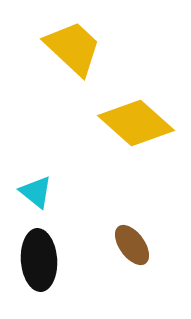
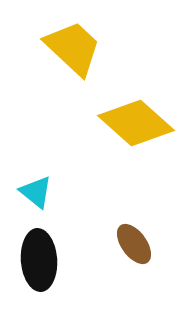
brown ellipse: moved 2 px right, 1 px up
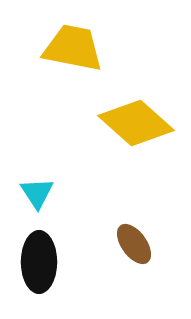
yellow trapezoid: rotated 32 degrees counterclockwise
cyan triangle: moved 1 px right, 1 px down; rotated 18 degrees clockwise
black ellipse: moved 2 px down; rotated 4 degrees clockwise
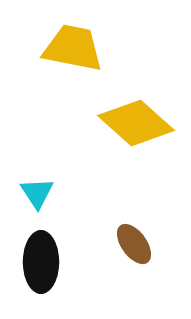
black ellipse: moved 2 px right
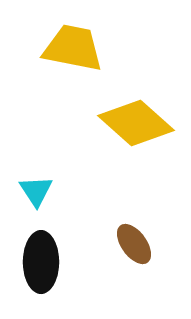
cyan triangle: moved 1 px left, 2 px up
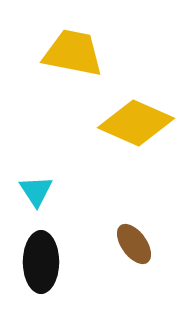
yellow trapezoid: moved 5 px down
yellow diamond: rotated 18 degrees counterclockwise
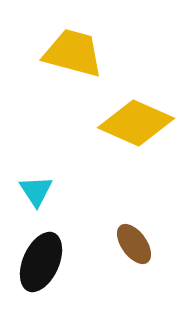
yellow trapezoid: rotated 4 degrees clockwise
black ellipse: rotated 24 degrees clockwise
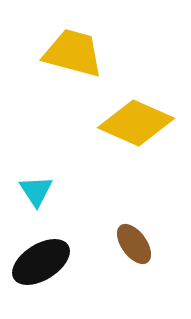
black ellipse: rotated 34 degrees clockwise
